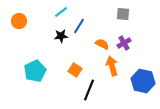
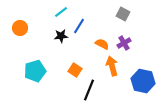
gray square: rotated 24 degrees clockwise
orange circle: moved 1 px right, 7 px down
cyan pentagon: rotated 10 degrees clockwise
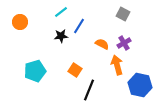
orange circle: moved 6 px up
orange arrow: moved 5 px right, 1 px up
blue hexagon: moved 3 px left, 4 px down
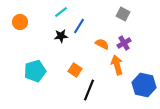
blue hexagon: moved 4 px right
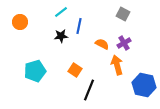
blue line: rotated 21 degrees counterclockwise
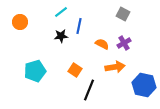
orange arrow: moved 2 px left, 2 px down; rotated 96 degrees clockwise
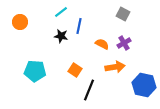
black star: rotated 16 degrees clockwise
cyan pentagon: rotated 20 degrees clockwise
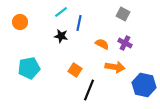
blue line: moved 3 px up
purple cross: moved 1 px right; rotated 32 degrees counterclockwise
orange arrow: rotated 18 degrees clockwise
cyan pentagon: moved 6 px left, 3 px up; rotated 15 degrees counterclockwise
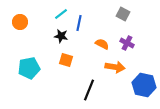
cyan line: moved 2 px down
purple cross: moved 2 px right
orange square: moved 9 px left, 10 px up; rotated 16 degrees counterclockwise
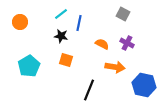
cyan pentagon: moved 2 px up; rotated 20 degrees counterclockwise
